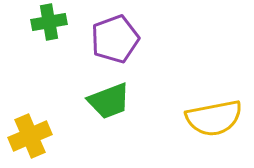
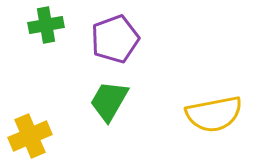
green cross: moved 3 px left, 3 px down
green trapezoid: rotated 141 degrees clockwise
yellow semicircle: moved 4 px up
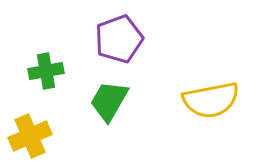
green cross: moved 46 px down
purple pentagon: moved 4 px right
yellow semicircle: moved 3 px left, 14 px up
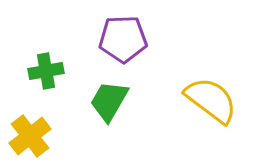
purple pentagon: moved 4 px right; rotated 18 degrees clockwise
yellow semicircle: rotated 132 degrees counterclockwise
yellow cross: rotated 15 degrees counterclockwise
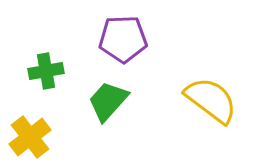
green trapezoid: moved 1 px left; rotated 12 degrees clockwise
yellow cross: moved 1 px down
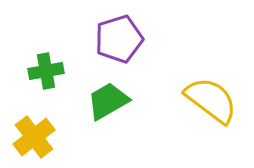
purple pentagon: moved 4 px left; rotated 15 degrees counterclockwise
green trapezoid: rotated 18 degrees clockwise
yellow cross: moved 4 px right
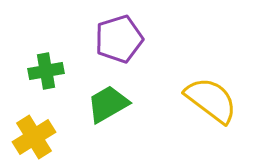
green trapezoid: moved 3 px down
yellow cross: rotated 6 degrees clockwise
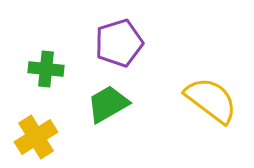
purple pentagon: moved 4 px down
green cross: moved 2 px up; rotated 16 degrees clockwise
yellow cross: moved 2 px right
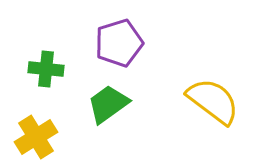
yellow semicircle: moved 2 px right, 1 px down
green trapezoid: rotated 6 degrees counterclockwise
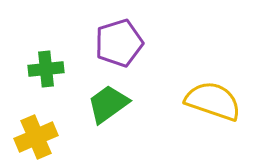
green cross: rotated 12 degrees counterclockwise
yellow semicircle: rotated 18 degrees counterclockwise
yellow cross: rotated 9 degrees clockwise
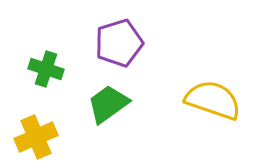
green cross: rotated 24 degrees clockwise
yellow semicircle: moved 1 px up
